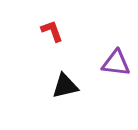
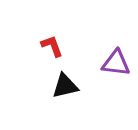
red L-shape: moved 15 px down
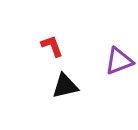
purple triangle: moved 3 px right, 2 px up; rotated 28 degrees counterclockwise
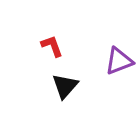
black triangle: rotated 36 degrees counterclockwise
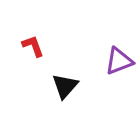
red L-shape: moved 19 px left
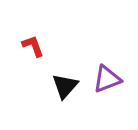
purple triangle: moved 12 px left, 18 px down
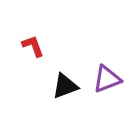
black triangle: rotated 28 degrees clockwise
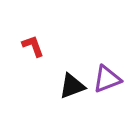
black triangle: moved 7 px right
